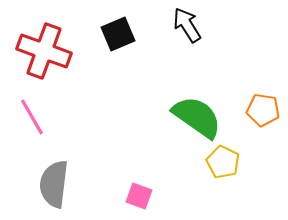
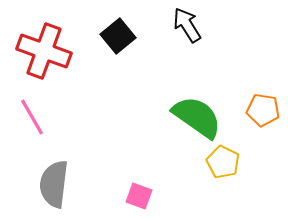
black square: moved 2 px down; rotated 16 degrees counterclockwise
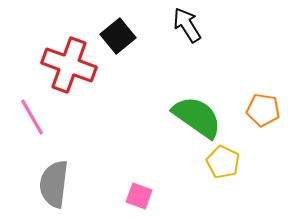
red cross: moved 25 px right, 14 px down
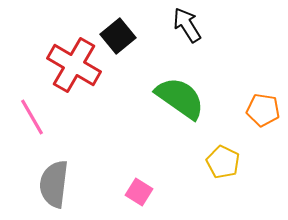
red cross: moved 5 px right; rotated 10 degrees clockwise
green semicircle: moved 17 px left, 19 px up
pink square: moved 4 px up; rotated 12 degrees clockwise
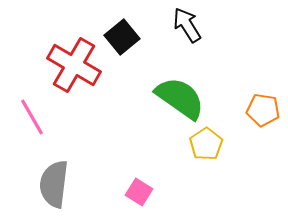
black square: moved 4 px right, 1 px down
yellow pentagon: moved 17 px left, 18 px up; rotated 12 degrees clockwise
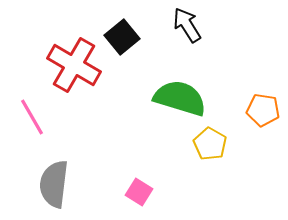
green semicircle: rotated 18 degrees counterclockwise
yellow pentagon: moved 4 px right; rotated 8 degrees counterclockwise
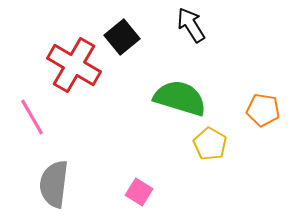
black arrow: moved 4 px right
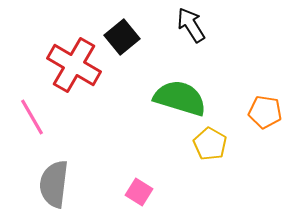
orange pentagon: moved 2 px right, 2 px down
